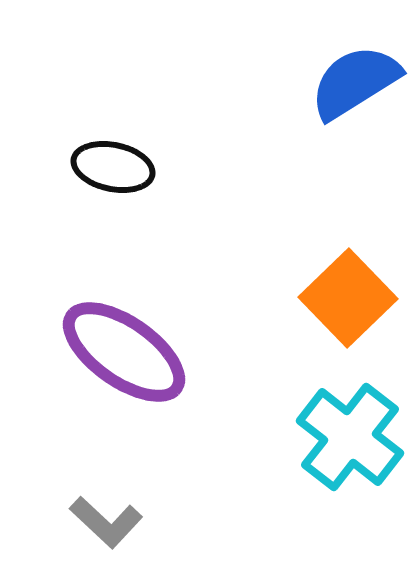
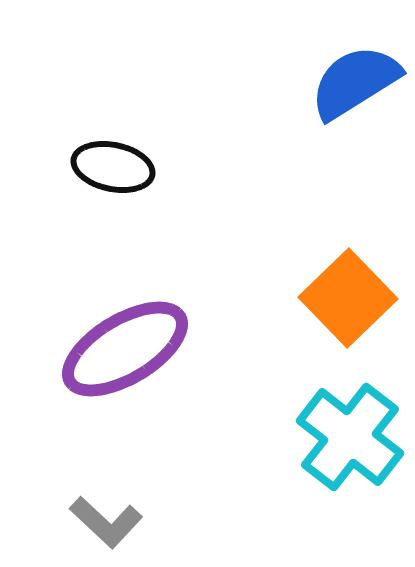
purple ellipse: moved 1 px right, 3 px up; rotated 66 degrees counterclockwise
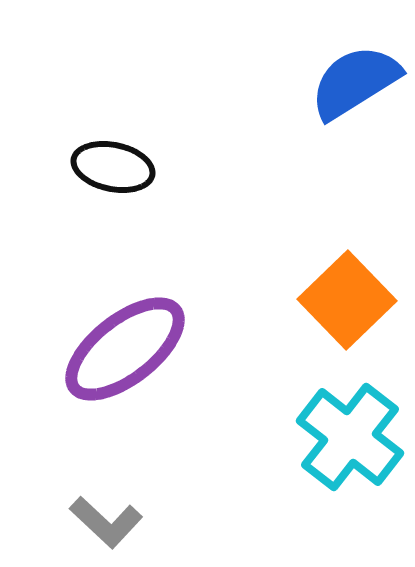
orange square: moved 1 px left, 2 px down
purple ellipse: rotated 7 degrees counterclockwise
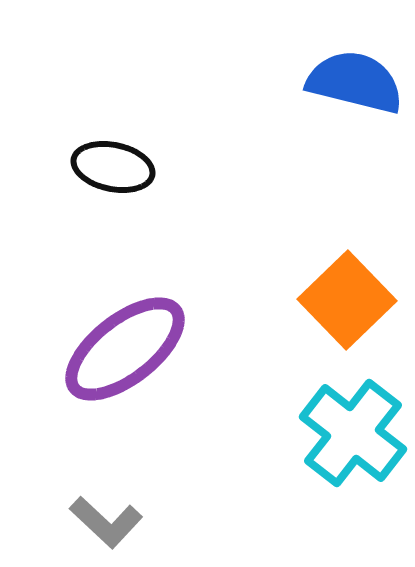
blue semicircle: rotated 46 degrees clockwise
cyan cross: moved 3 px right, 4 px up
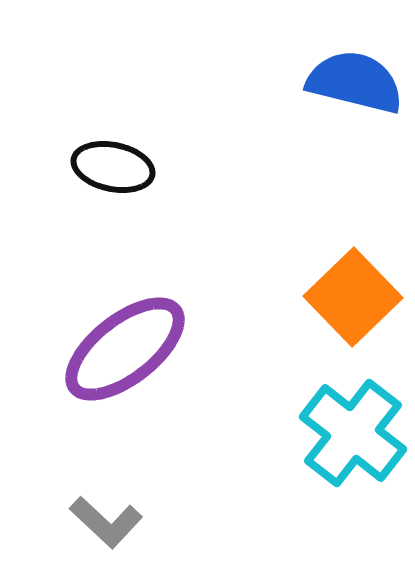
orange square: moved 6 px right, 3 px up
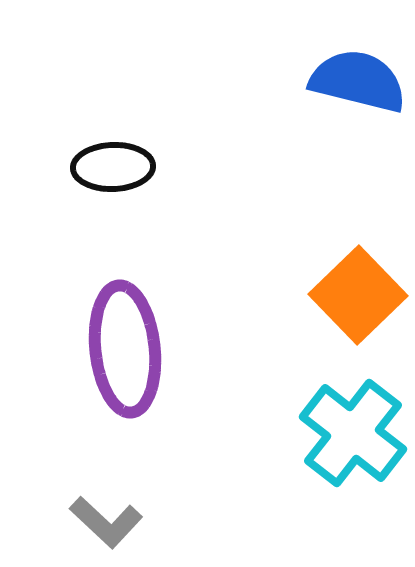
blue semicircle: moved 3 px right, 1 px up
black ellipse: rotated 14 degrees counterclockwise
orange square: moved 5 px right, 2 px up
purple ellipse: rotated 58 degrees counterclockwise
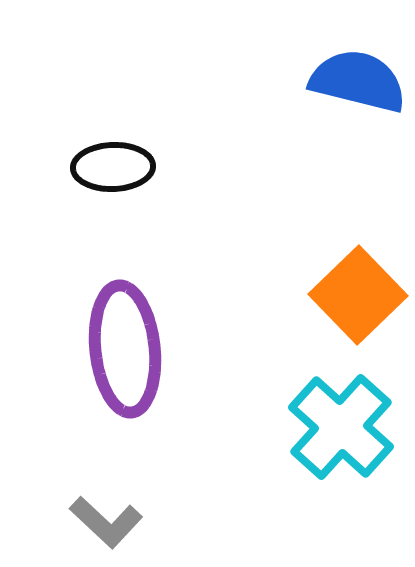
cyan cross: moved 12 px left, 6 px up; rotated 4 degrees clockwise
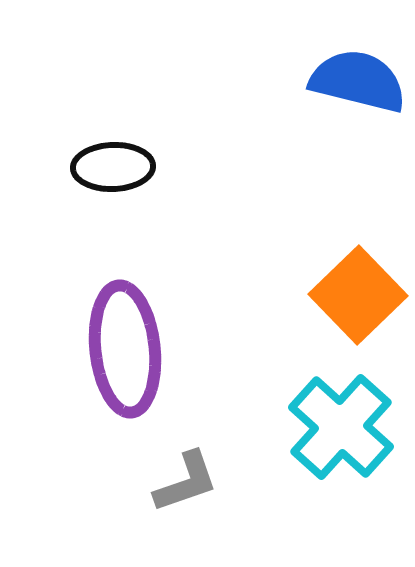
gray L-shape: moved 80 px right, 40 px up; rotated 62 degrees counterclockwise
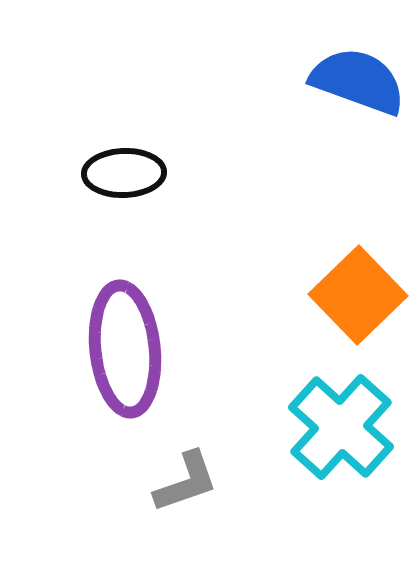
blue semicircle: rotated 6 degrees clockwise
black ellipse: moved 11 px right, 6 px down
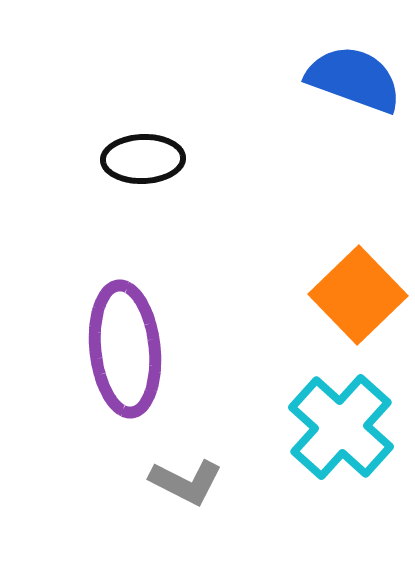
blue semicircle: moved 4 px left, 2 px up
black ellipse: moved 19 px right, 14 px up
gray L-shape: rotated 46 degrees clockwise
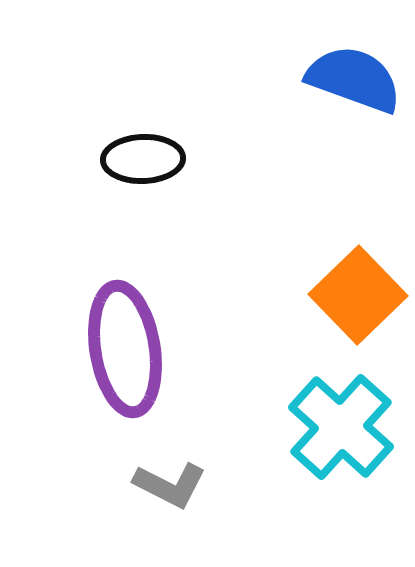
purple ellipse: rotated 3 degrees counterclockwise
gray L-shape: moved 16 px left, 3 px down
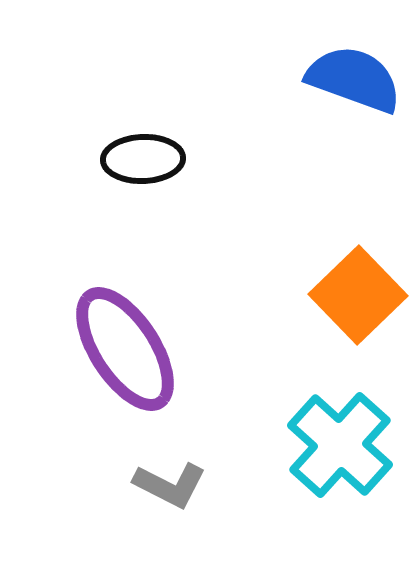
purple ellipse: rotated 24 degrees counterclockwise
cyan cross: moved 1 px left, 18 px down
